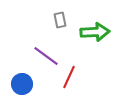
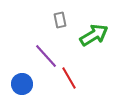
green arrow: moved 1 px left, 3 px down; rotated 28 degrees counterclockwise
purple line: rotated 12 degrees clockwise
red line: moved 1 px down; rotated 55 degrees counterclockwise
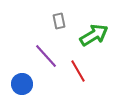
gray rectangle: moved 1 px left, 1 px down
red line: moved 9 px right, 7 px up
